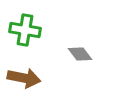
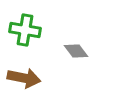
gray diamond: moved 4 px left, 3 px up
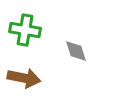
gray diamond: rotated 20 degrees clockwise
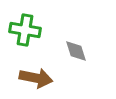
brown arrow: moved 12 px right
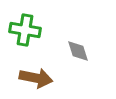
gray diamond: moved 2 px right
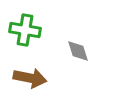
brown arrow: moved 6 px left
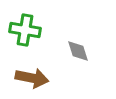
brown arrow: moved 2 px right
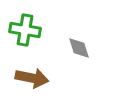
gray diamond: moved 1 px right, 3 px up
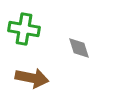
green cross: moved 1 px left, 1 px up
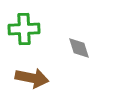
green cross: rotated 12 degrees counterclockwise
